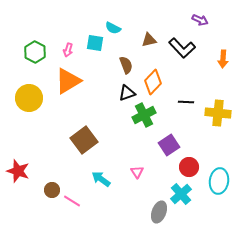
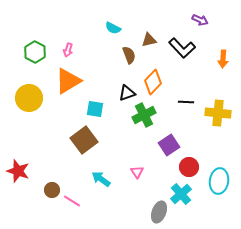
cyan square: moved 66 px down
brown semicircle: moved 3 px right, 10 px up
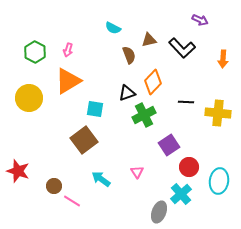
brown circle: moved 2 px right, 4 px up
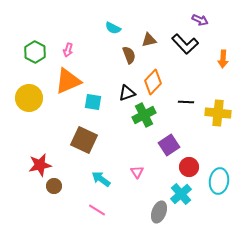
black L-shape: moved 3 px right, 4 px up
orange triangle: rotated 8 degrees clockwise
cyan square: moved 2 px left, 7 px up
brown square: rotated 28 degrees counterclockwise
red star: moved 22 px right, 6 px up; rotated 30 degrees counterclockwise
pink line: moved 25 px right, 9 px down
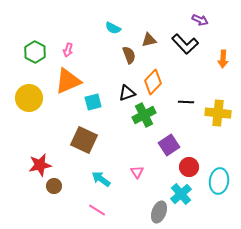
cyan square: rotated 24 degrees counterclockwise
